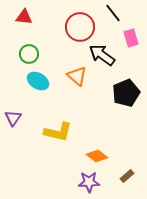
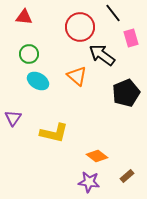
yellow L-shape: moved 4 px left, 1 px down
purple star: rotated 10 degrees clockwise
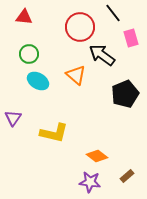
orange triangle: moved 1 px left, 1 px up
black pentagon: moved 1 px left, 1 px down
purple star: moved 1 px right
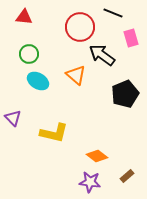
black line: rotated 30 degrees counterclockwise
purple triangle: rotated 18 degrees counterclockwise
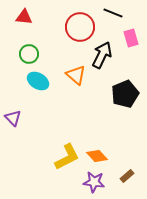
black arrow: rotated 80 degrees clockwise
yellow L-shape: moved 13 px right, 24 px down; rotated 40 degrees counterclockwise
orange diamond: rotated 10 degrees clockwise
purple star: moved 4 px right
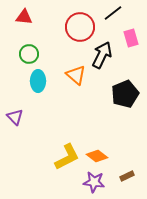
black line: rotated 60 degrees counterclockwise
cyan ellipse: rotated 60 degrees clockwise
purple triangle: moved 2 px right, 1 px up
orange diamond: rotated 10 degrees counterclockwise
brown rectangle: rotated 16 degrees clockwise
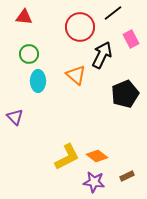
pink rectangle: moved 1 px down; rotated 12 degrees counterclockwise
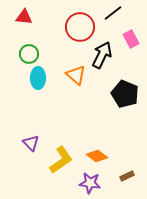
cyan ellipse: moved 3 px up
black pentagon: rotated 28 degrees counterclockwise
purple triangle: moved 16 px right, 26 px down
yellow L-shape: moved 6 px left, 3 px down; rotated 8 degrees counterclockwise
purple star: moved 4 px left, 1 px down
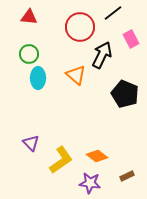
red triangle: moved 5 px right
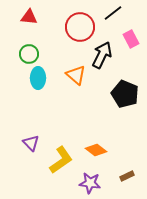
orange diamond: moved 1 px left, 6 px up
